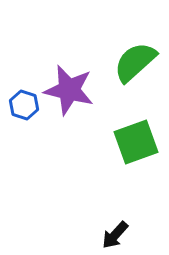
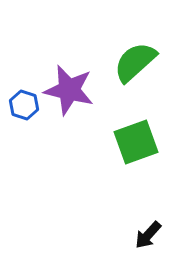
black arrow: moved 33 px right
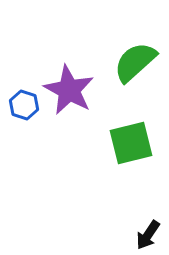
purple star: rotated 15 degrees clockwise
green square: moved 5 px left, 1 px down; rotated 6 degrees clockwise
black arrow: rotated 8 degrees counterclockwise
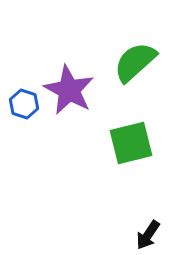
blue hexagon: moved 1 px up
